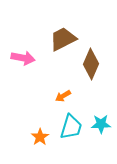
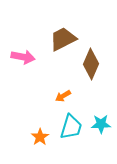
pink arrow: moved 1 px up
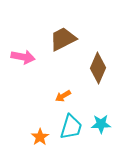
brown diamond: moved 7 px right, 4 px down
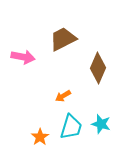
cyan star: rotated 18 degrees clockwise
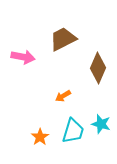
cyan trapezoid: moved 2 px right, 4 px down
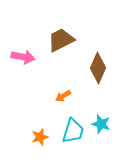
brown trapezoid: moved 2 px left, 1 px down
orange star: rotated 18 degrees clockwise
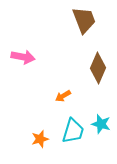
brown trapezoid: moved 23 px right, 20 px up; rotated 96 degrees clockwise
orange star: moved 2 px down
